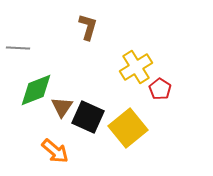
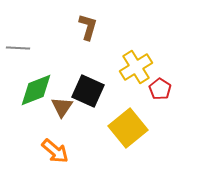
black square: moved 26 px up
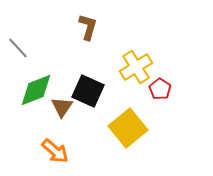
gray line: rotated 45 degrees clockwise
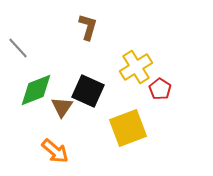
yellow square: rotated 18 degrees clockwise
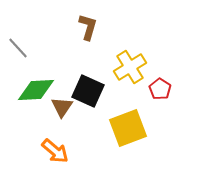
yellow cross: moved 6 px left
green diamond: rotated 18 degrees clockwise
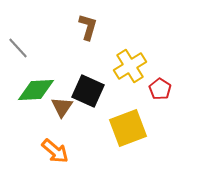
yellow cross: moved 1 px up
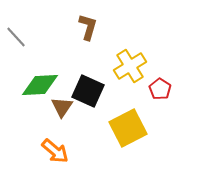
gray line: moved 2 px left, 11 px up
green diamond: moved 4 px right, 5 px up
yellow square: rotated 6 degrees counterclockwise
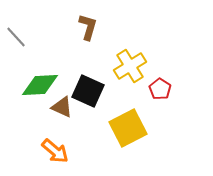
brown triangle: rotated 40 degrees counterclockwise
